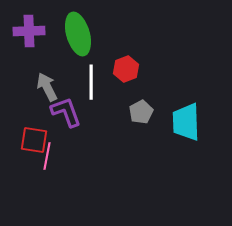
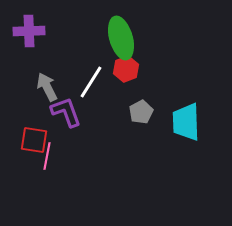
green ellipse: moved 43 px right, 4 px down
white line: rotated 32 degrees clockwise
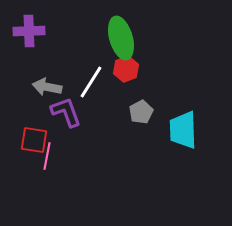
gray arrow: rotated 52 degrees counterclockwise
cyan trapezoid: moved 3 px left, 8 px down
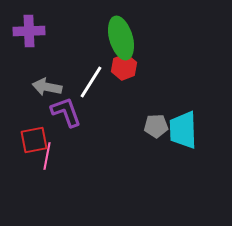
red hexagon: moved 2 px left, 2 px up
gray pentagon: moved 15 px right, 14 px down; rotated 25 degrees clockwise
red square: rotated 20 degrees counterclockwise
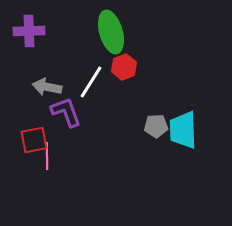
green ellipse: moved 10 px left, 6 px up
pink line: rotated 12 degrees counterclockwise
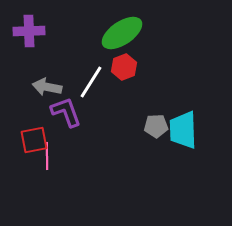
green ellipse: moved 11 px right, 1 px down; rotated 72 degrees clockwise
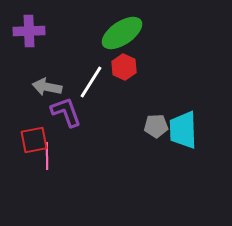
red hexagon: rotated 15 degrees counterclockwise
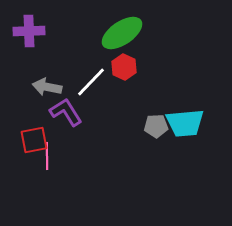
white line: rotated 12 degrees clockwise
purple L-shape: rotated 12 degrees counterclockwise
cyan trapezoid: moved 2 px right, 7 px up; rotated 93 degrees counterclockwise
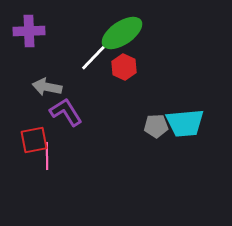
white line: moved 4 px right, 26 px up
